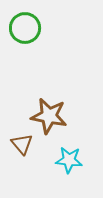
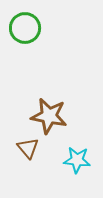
brown triangle: moved 6 px right, 4 px down
cyan star: moved 8 px right
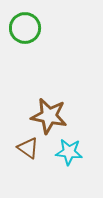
brown triangle: rotated 15 degrees counterclockwise
cyan star: moved 8 px left, 8 px up
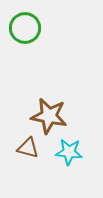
brown triangle: rotated 20 degrees counterclockwise
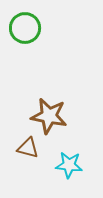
cyan star: moved 13 px down
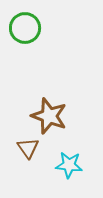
brown star: rotated 9 degrees clockwise
brown triangle: rotated 40 degrees clockwise
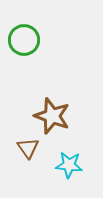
green circle: moved 1 px left, 12 px down
brown star: moved 3 px right
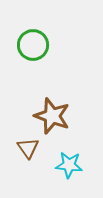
green circle: moved 9 px right, 5 px down
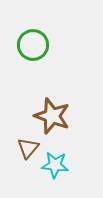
brown triangle: rotated 15 degrees clockwise
cyan star: moved 14 px left
